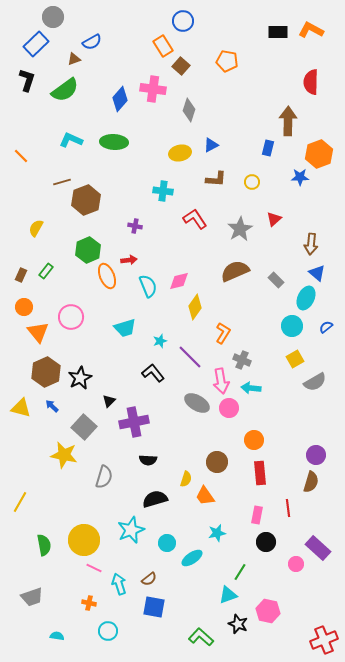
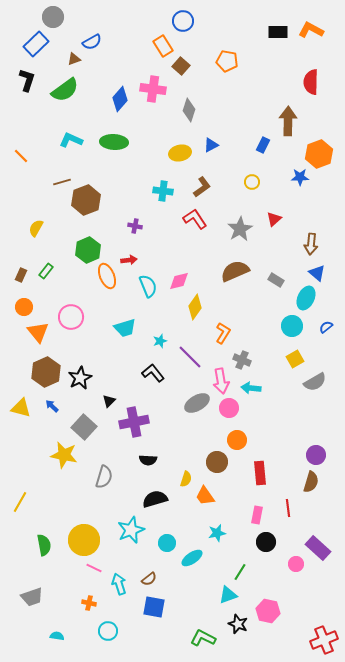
blue rectangle at (268, 148): moved 5 px left, 3 px up; rotated 14 degrees clockwise
brown L-shape at (216, 179): moved 14 px left, 8 px down; rotated 40 degrees counterclockwise
gray rectangle at (276, 280): rotated 14 degrees counterclockwise
gray ellipse at (197, 403): rotated 60 degrees counterclockwise
orange circle at (254, 440): moved 17 px left
green L-shape at (201, 637): moved 2 px right, 1 px down; rotated 15 degrees counterclockwise
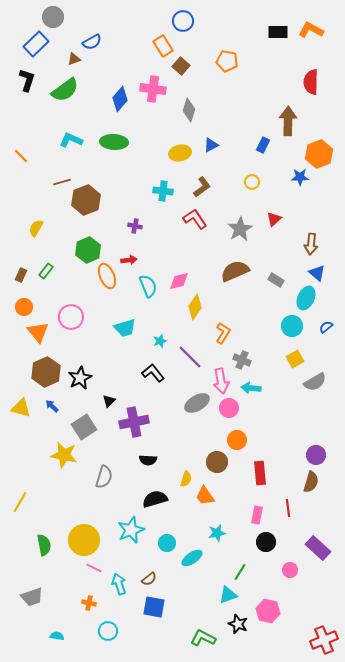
gray square at (84, 427): rotated 15 degrees clockwise
pink circle at (296, 564): moved 6 px left, 6 px down
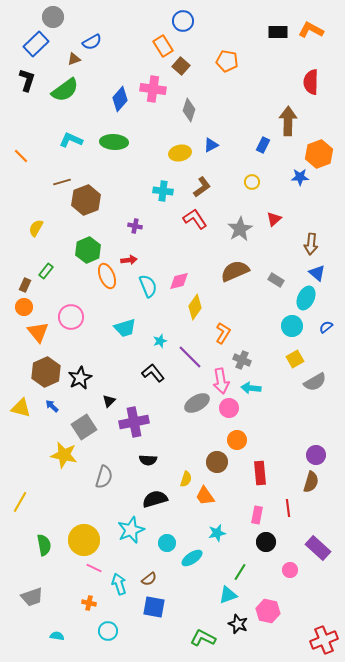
brown rectangle at (21, 275): moved 4 px right, 10 px down
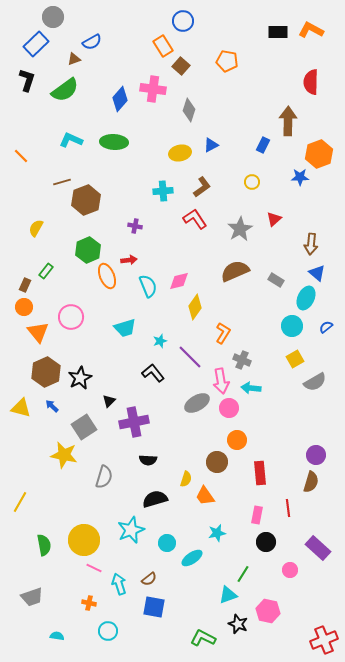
cyan cross at (163, 191): rotated 12 degrees counterclockwise
green line at (240, 572): moved 3 px right, 2 px down
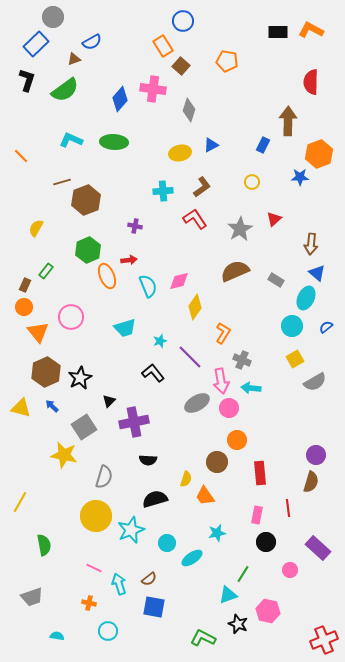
yellow circle at (84, 540): moved 12 px right, 24 px up
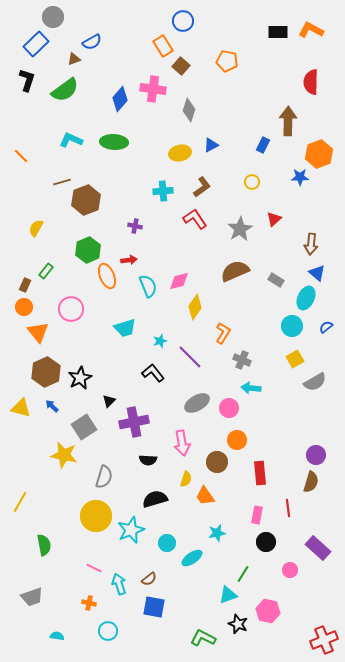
pink circle at (71, 317): moved 8 px up
pink arrow at (221, 381): moved 39 px left, 62 px down
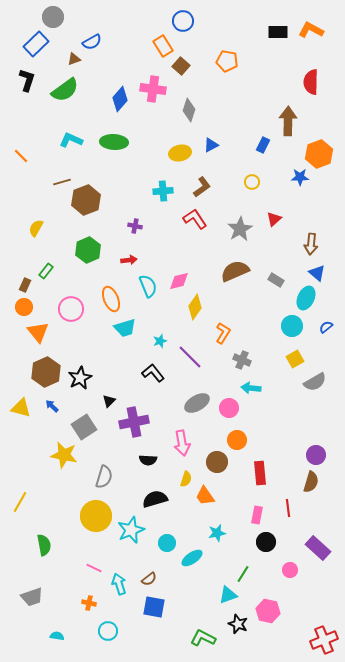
orange ellipse at (107, 276): moved 4 px right, 23 px down
